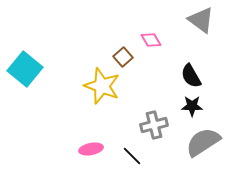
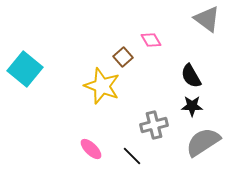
gray triangle: moved 6 px right, 1 px up
pink ellipse: rotated 55 degrees clockwise
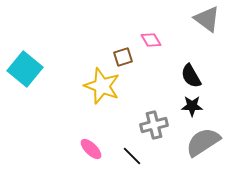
brown square: rotated 24 degrees clockwise
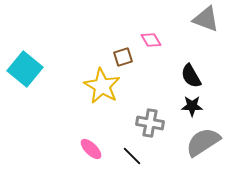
gray triangle: moved 1 px left; rotated 16 degrees counterclockwise
yellow star: rotated 9 degrees clockwise
gray cross: moved 4 px left, 2 px up; rotated 24 degrees clockwise
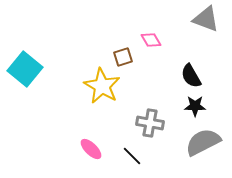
black star: moved 3 px right
gray semicircle: rotated 6 degrees clockwise
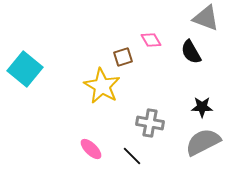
gray triangle: moved 1 px up
black semicircle: moved 24 px up
black star: moved 7 px right, 1 px down
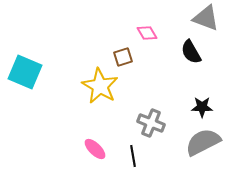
pink diamond: moved 4 px left, 7 px up
cyan square: moved 3 px down; rotated 16 degrees counterclockwise
yellow star: moved 2 px left
gray cross: moved 1 px right; rotated 12 degrees clockwise
pink ellipse: moved 4 px right
black line: moved 1 px right; rotated 35 degrees clockwise
